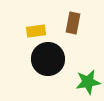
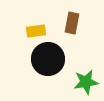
brown rectangle: moved 1 px left
green star: moved 2 px left
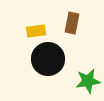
green star: moved 2 px right, 1 px up
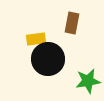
yellow rectangle: moved 8 px down
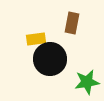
black circle: moved 2 px right
green star: moved 1 px left, 1 px down
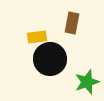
yellow rectangle: moved 1 px right, 2 px up
green star: rotated 10 degrees counterclockwise
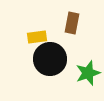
green star: moved 1 px right, 9 px up
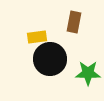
brown rectangle: moved 2 px right, 1 px up
green star: rotated 20 degrees clockwise
